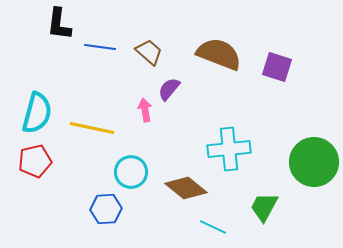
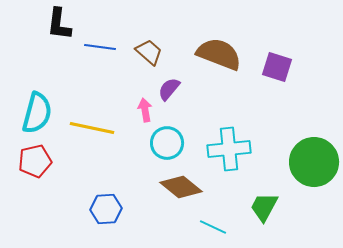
cyan circle: moved 36 px right, 29 px up
brown diamond: moved 5 px left, 1 px up
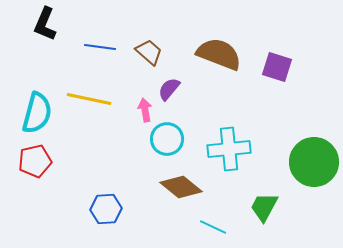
black L-shape: moved 14 px left; rotated 16 degrees clockwise
yellow line: moved 3 px left, 29 px up
cyan circle: moved 4 px up
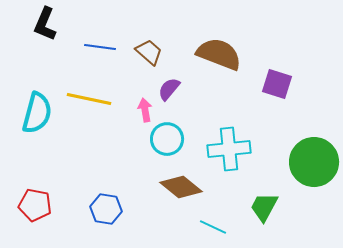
purple square: moved 17 px down
red pentagon: moved 44 px down; rotated 24 degrees clockwise
blue hexagon: rotated 12 degrees clockwise
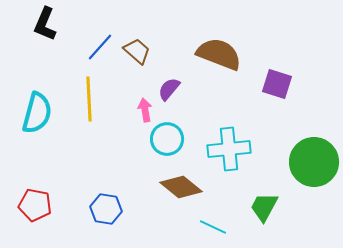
blue line: rotated 56 degrees counterclockwise
brown trapezoid: moved 12 px left, 1 px up
yellow line: rotated 75 degrees clockwise
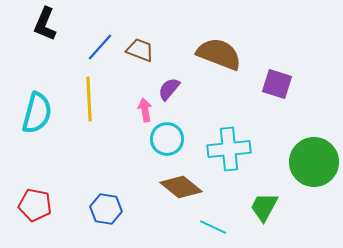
brown trapezoid: moved 3 px right, 1 px up; rotated 20 degrees counterclockwise
